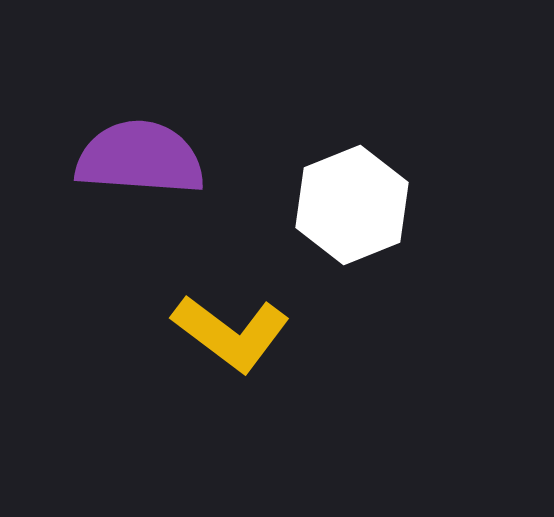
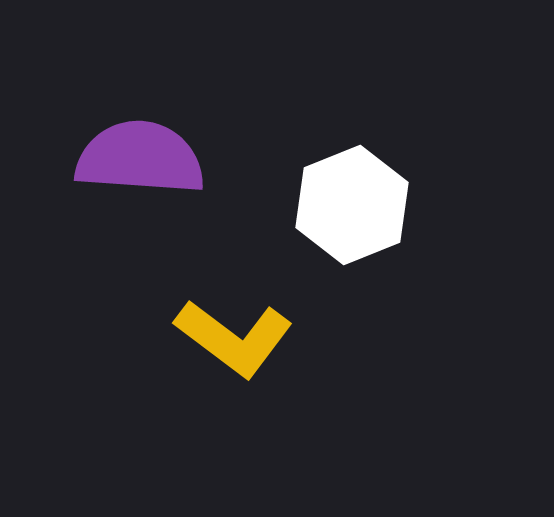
yellow L-shape: moved 3 px right, 5 px down
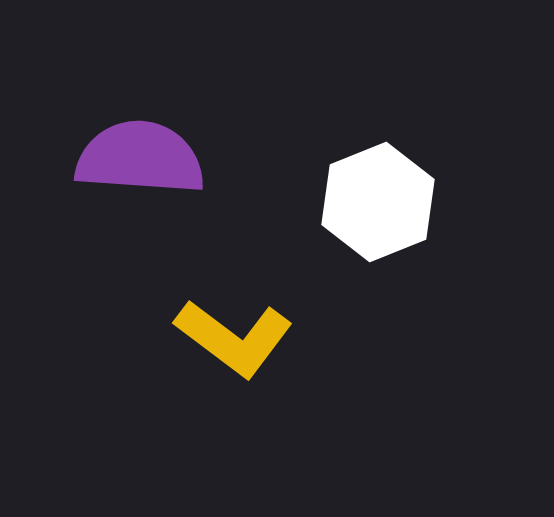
white hexagon: moved 26 px right, 3 px up
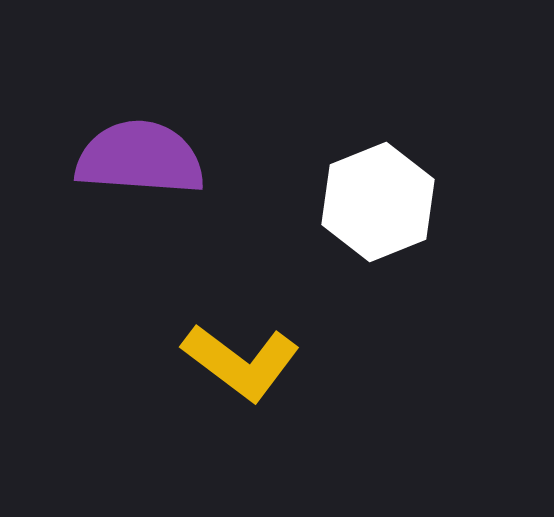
yellow L-shape: moved 7 px right, 24 px down
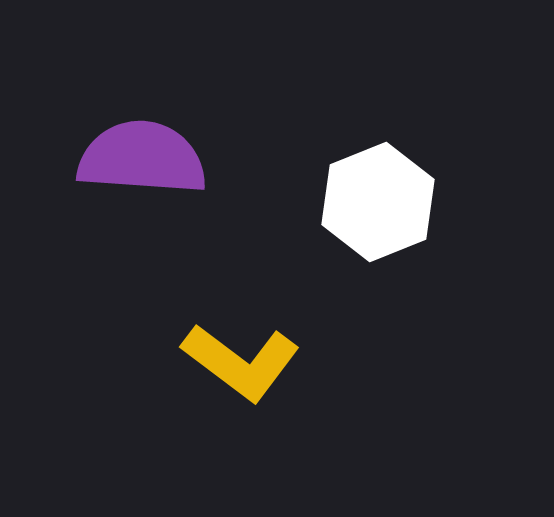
purple semicircle: moved 2 px right
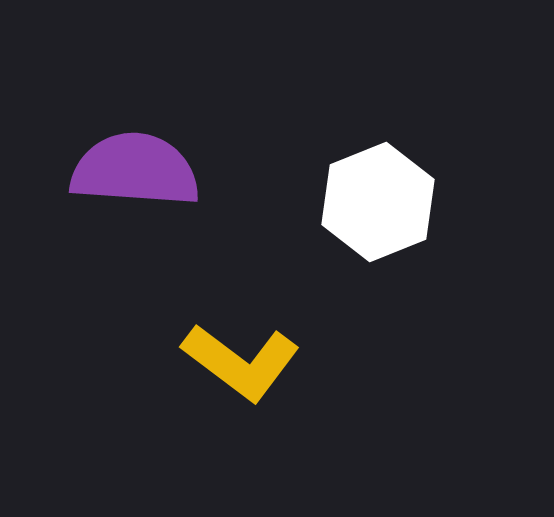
purple semicircle: moved 7 px left, 12 px down
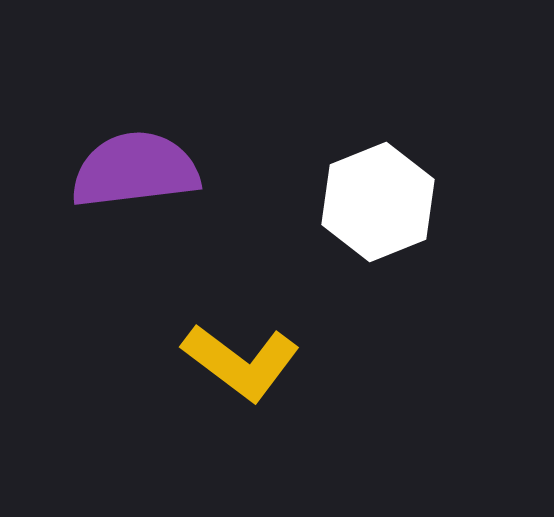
purple semicircle: rotated 11 degrees counterclockwise
